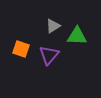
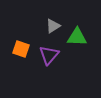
green triangle: moved 1 px down
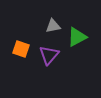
gray triangle: rotated 21 degrees clockwise
green triangle: rotated 30 degrees counterclockwise
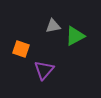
green triangle: moved 2 px left, 1 px up
purple triangle: moved 5 px left, 15 px down
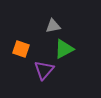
green triangle: moved 11 px left, 13 px down
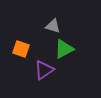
gray triangle: rotated 28 degrees clockwise
purple triangle: rotated 15 degrees clockwise
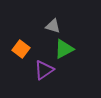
orange square: rotated 18 degrees clockwise
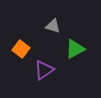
green triangle: moved 11 px right
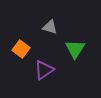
gray triangle: moved 3 px left, 1 px down
green triangle: rotated 30 degrees counterclockwise
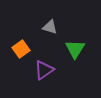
orange square: rotated 18 degrees clockwise
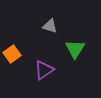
gray triangle: moved 1 px up
orange square: moved 9 px left, 5 px down
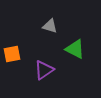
green triangle: rotated 35 degrees counterclockwise
orange square: rotated 24 degrees clockwise
